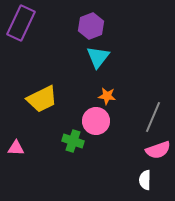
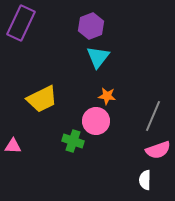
gray line: moved 1 px up
pink triangle: moved 3 px left, 2 px up
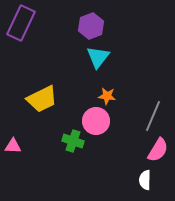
pink semicircle: rotated 40 degrees counterclockwise
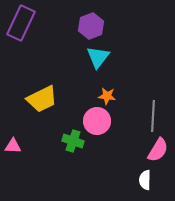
gray line: rotated 20 degrees counterclockwise
pink circle: moved 1 px right
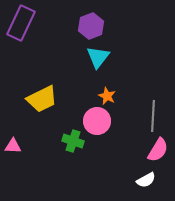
orange star: rotated 18 degrees clockwise
white semicircle: moved 1 px right; rotated 120 degrees counterclockwise
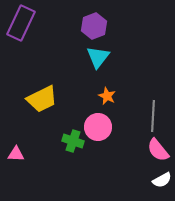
purple hexagon: moved 3 px right
pink circle: moved 1 px right, 6 px down
pink triangle: moved 3 px right, 8 px down
pink semicircle: rotated 110 degrees clockwise
white semicircle: moved 16 px right
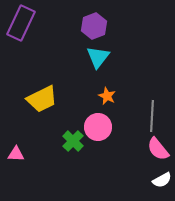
gray line: moved 1 px left
green cross: rotated 25 degrees clockwise
pink semicircle: moved 1 px up
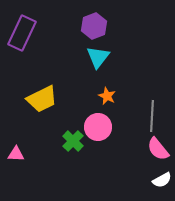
purple rectangle: moved 1 px right, 10 px down
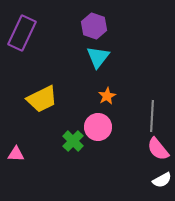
purple hexagon: rotated 20 degrees counterclockwise
orange star: rotated 18 degrees clockwise
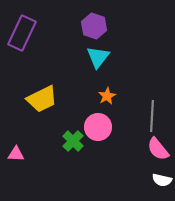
white semicircle: rotated 42 degrees clockwise
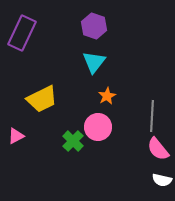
cyan triangle: moved 4 px left, 5 px down
pink triangle: moved 18 px up; rotated 30 degrees counterclockwise
